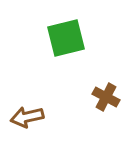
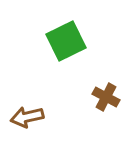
green square: moved 3 px down; rotated 12 degrees counterclockwise
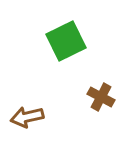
brown cross: moved 5 px left
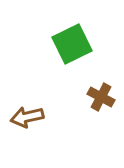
green square: moved 6 px right, 3 px down
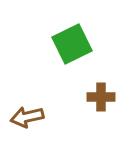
brown cross: rotated 28 degrees counterclockwise
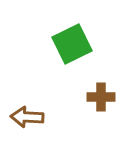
brown arrow: rotated 16 degrees clockwise
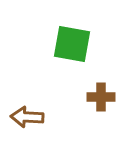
green square: rotated 36 degrees clockwise
